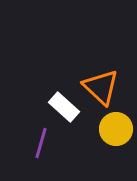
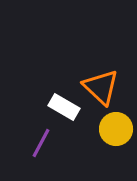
white rectangle: rotated 12 degrees counterclockwise
purple line: rotated 12 degrees clockwise
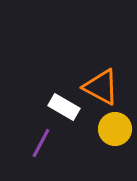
orange triangle: rotated 15 degrees counterclockwise
yellow circle: moved 1 px left
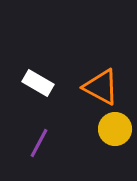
white rectangle: moved 26 px left, 24 px up
purple line: moved 2 px left
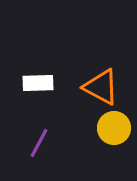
white rectangle: rotated 32 degrees counterclockwise
yellow circle: moved 1 px left, 1 px up
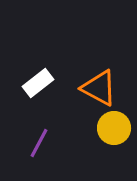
white rectangle: rotated 36 degrees counterclockwise
orange triangle: moved 2 px left, 1 px down
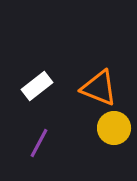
white rectangle: moved 1 px left, 3 px down
orange triangle: rotated 6 degrees counterclockwise
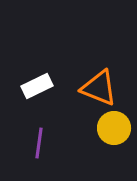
white rectangle: rotated 12 degrees clockwise
purple line: rotated 20 degrees counterclockwise
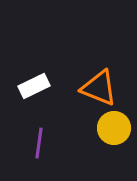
white rectangle: moved 3 px left
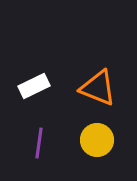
orange triangle: moved 1 px left
yellow circle: moved 17 px left, 12 px down
